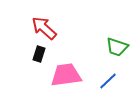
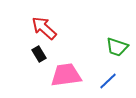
black rectangle: rotated 49 degrees counterclockwise
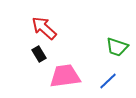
pink trapezoid: moved 1 px left, 1 px down
